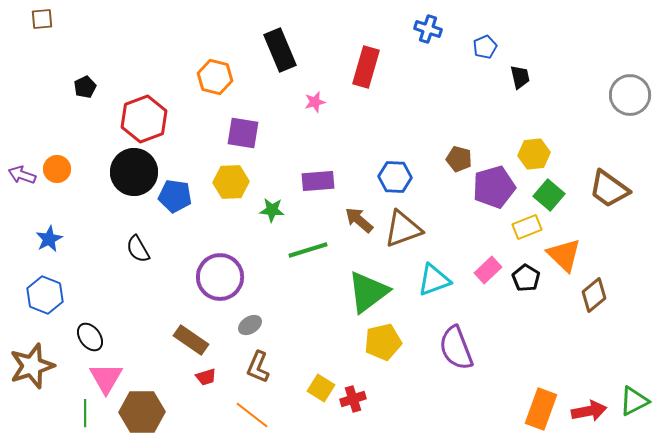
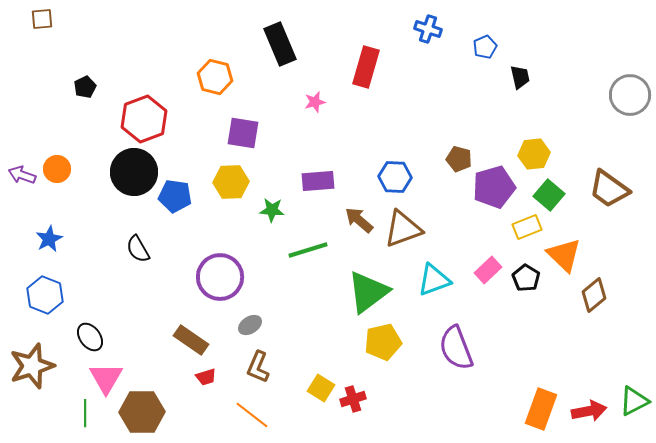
black rectangle at (280, 50): moved 6 px up
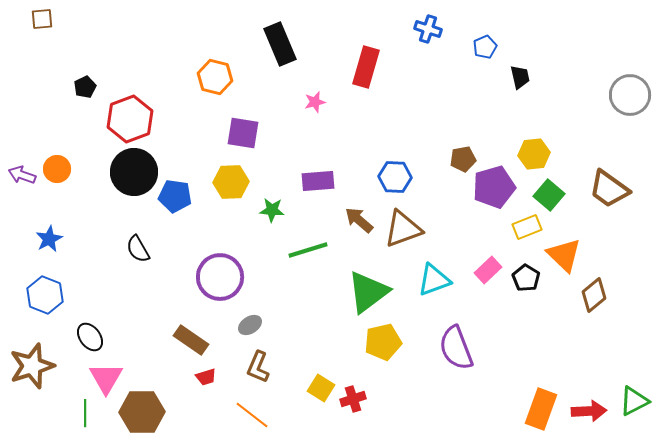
red hexagon at (144, 119): moved 14 px left
brown pentagon at (459, 159): moved 4 px right; rotated 25 degrees counterclockwise
red arrow at (589, 411): rotated 8 degrees clockwise
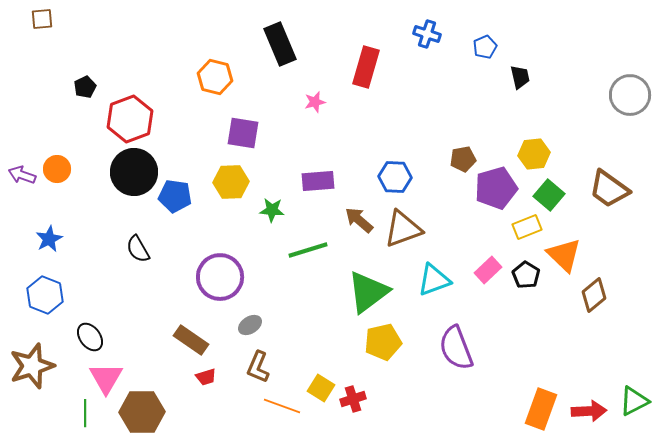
blue cross at (428, 29): moved 1 px left, 5 px down
purple pentagon at (494, 187): moved 2 px right, 1 px down
black pentagon at (526, 278): moved 3 px up
orange line at (252, 415): moved 30 px right, 9 px up; rotated 18 degrees counterclockwise
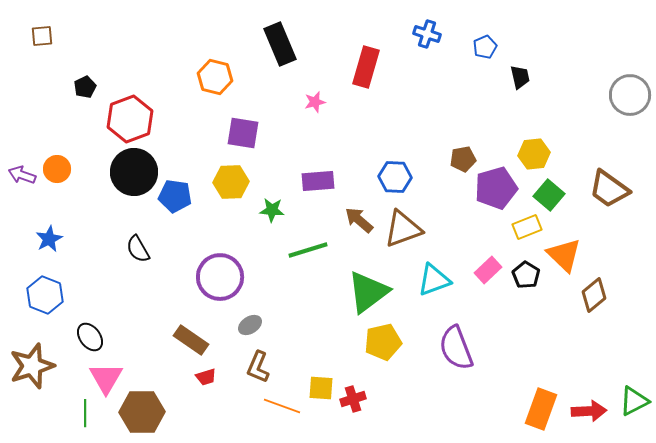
brown square at (42, 19): moved 17 px down
yellow square at (321, 388): rotated 28 degrees counterclockwise
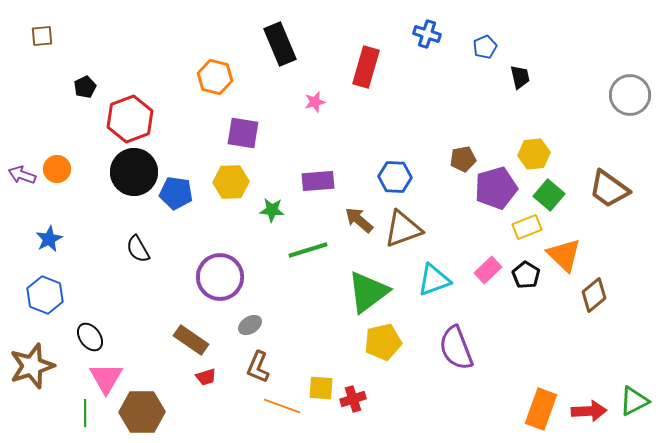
blue pentagon at (175, 196): moved 1 px right, 3 px up
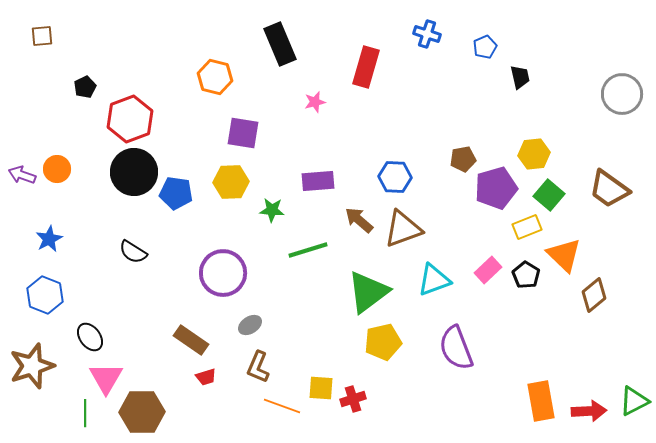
gray circle at (630, 95): moved 8 px left, 1 px up
black semicircle at (138, 249): moved 5 px left, 3 px down; rotated 28 degrees counterclockwise
purple circle at (220, 277): moved 3 px right, 4 px up
orange rectangle at (541, 409): moved 8 px up; rotated 30 degrees counterclockwise
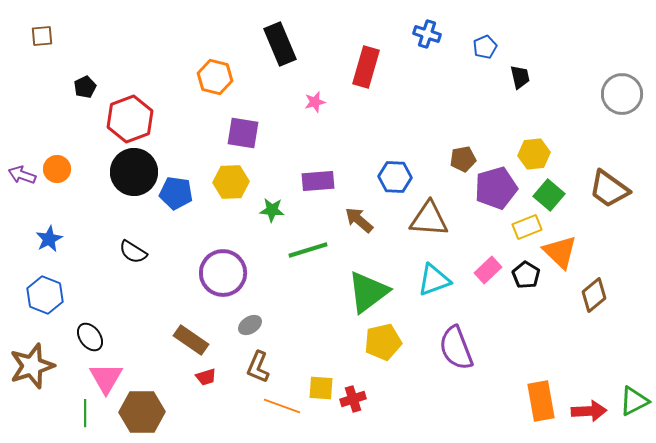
brown triangle at (403, 229): moved 26 px right, 10 px up; rotated 24 degrees clockwise
orange triangle at (564, 255): moved 4 px left, 3 px up
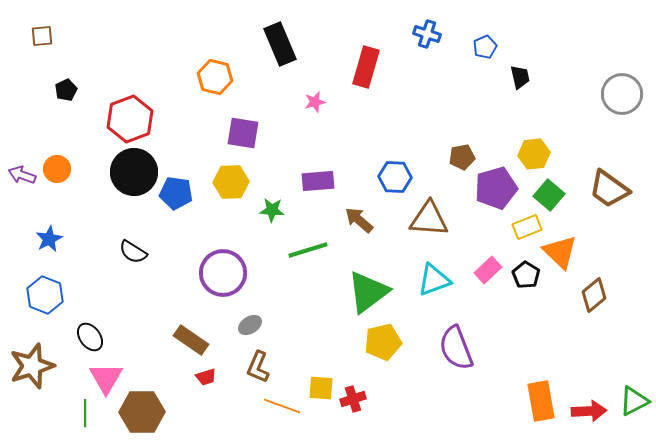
black pentagon at (85, 87): moved 19 px left, 3 px down
brown pentagon at (463, 159): moved 1 px left, 2 px up
